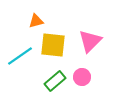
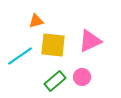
pink triangle: rotated 20 degrees clockwise
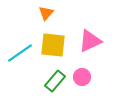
orange triangle: moved 10 px right, 8 px up; rotated 35 degrees counterclockwise
cyan line: moved 3 px up
green rectangle: rotated 10 degrees counterclockwise
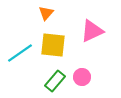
pink triangle: moved 2 px right, 10 px up
